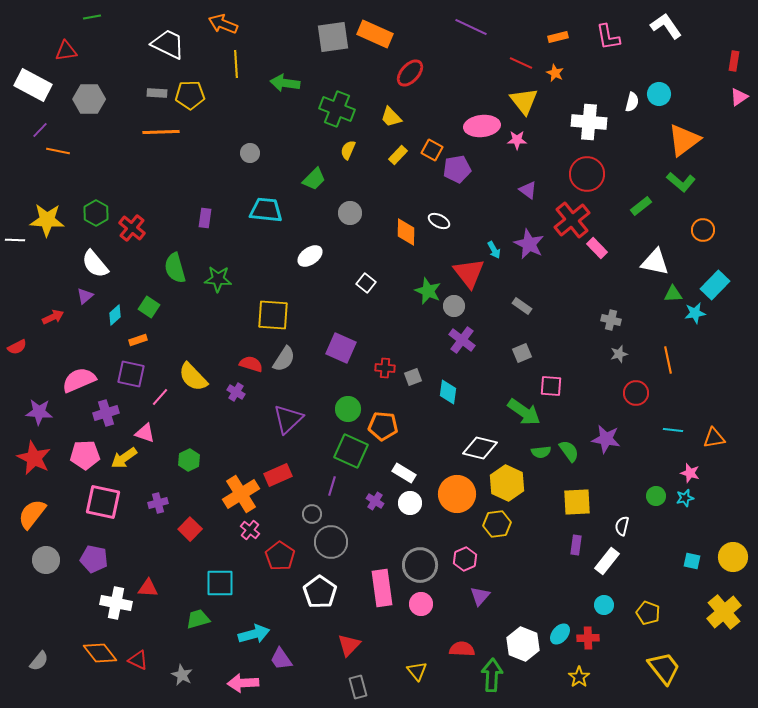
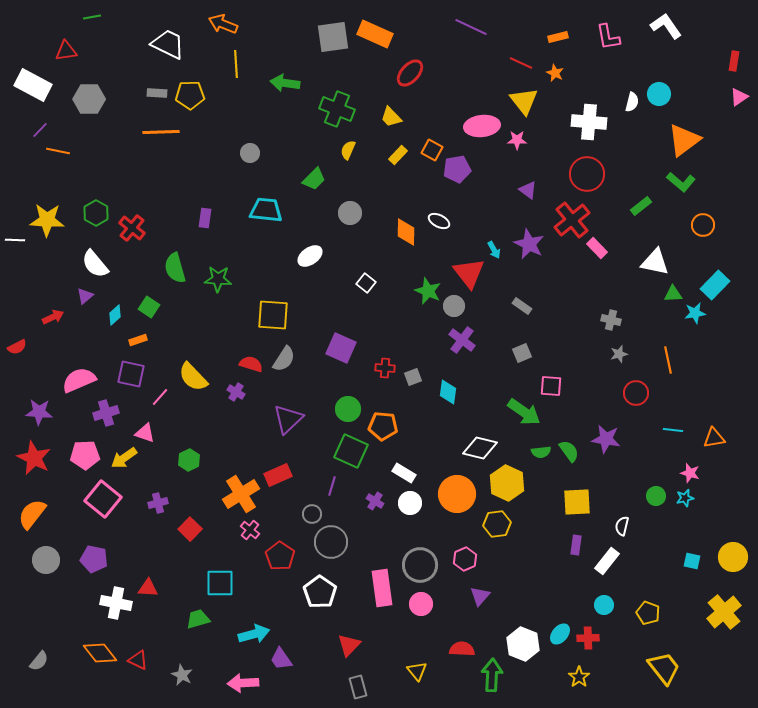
orange circle at (703, 230): moved 5 px up
pink square at (103, 502): moved 3 px up; rotated 27 degrees clockwise
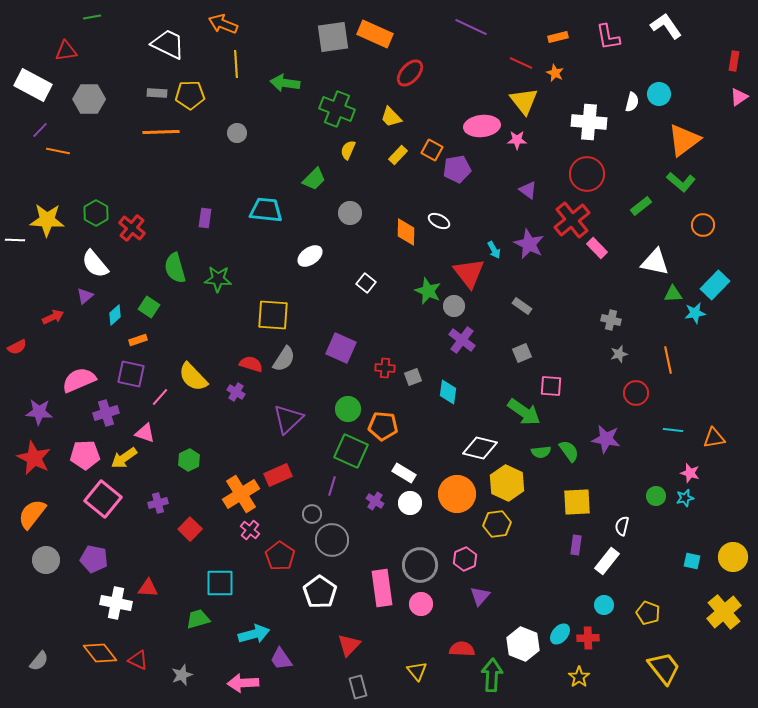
gray circle at (250, 153): moved 13 px left, 20 px up
gray circle at (331, 542): moved 1 px right, 2 px up
gray star at (182, 675): rotated 25 degrees clockwise
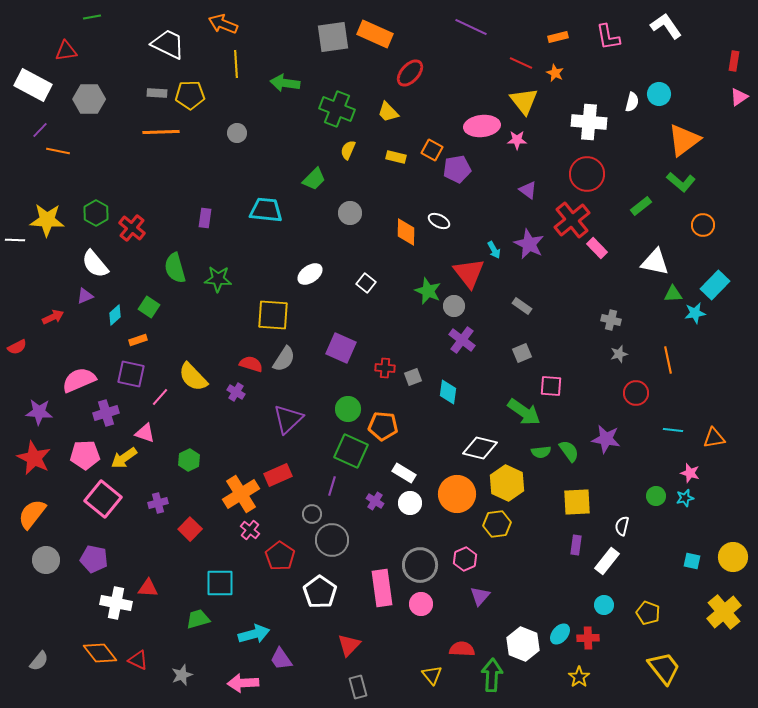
yellow trapezoid at (391, 117): moved 3 px left, 5 px up
yellow rectangle at (398, 155): moved 2 px left, 2 px down; rotated 60 degrees clockwise
white ellipse at (310, 256): moved 18 px down
purple triangle at (85, 296): rotated 18 degrees clockwise
yellow triangle at (417, 671): moved 15 px right, 4 px down
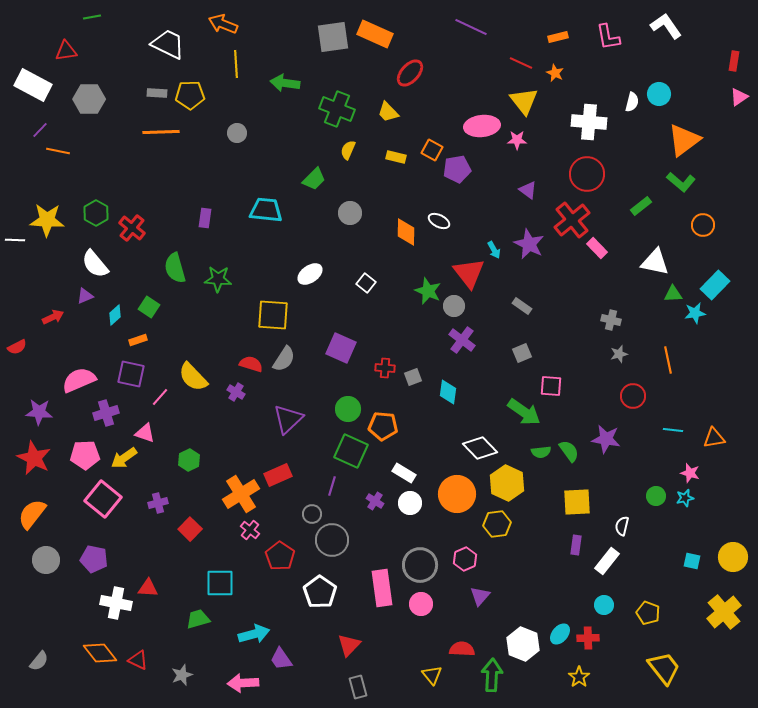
red circle at (636, 393): moved 3 px left, 3 px down
white diamond at (480, 448): rotated 32 degrees clockwise
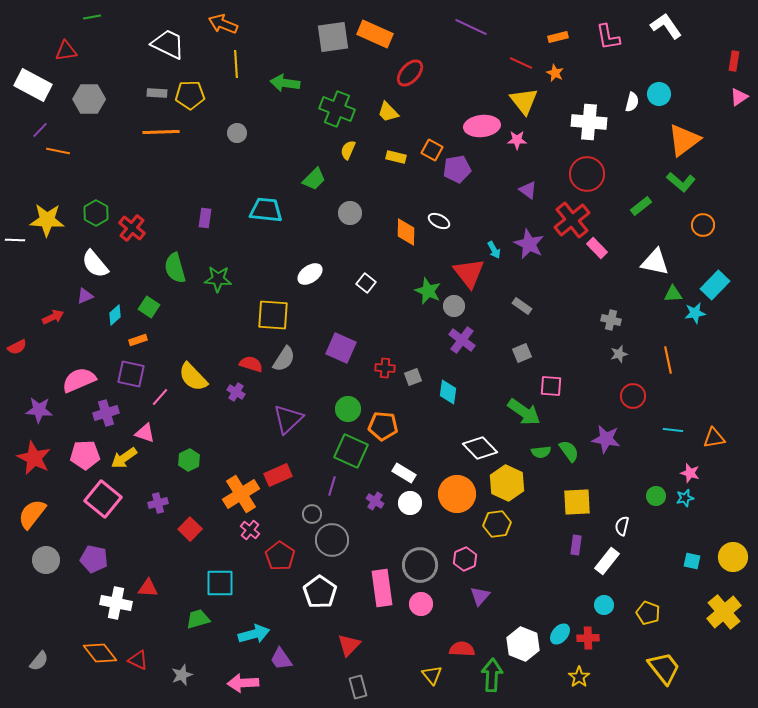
purple star at (39, 412): moved 2 px up
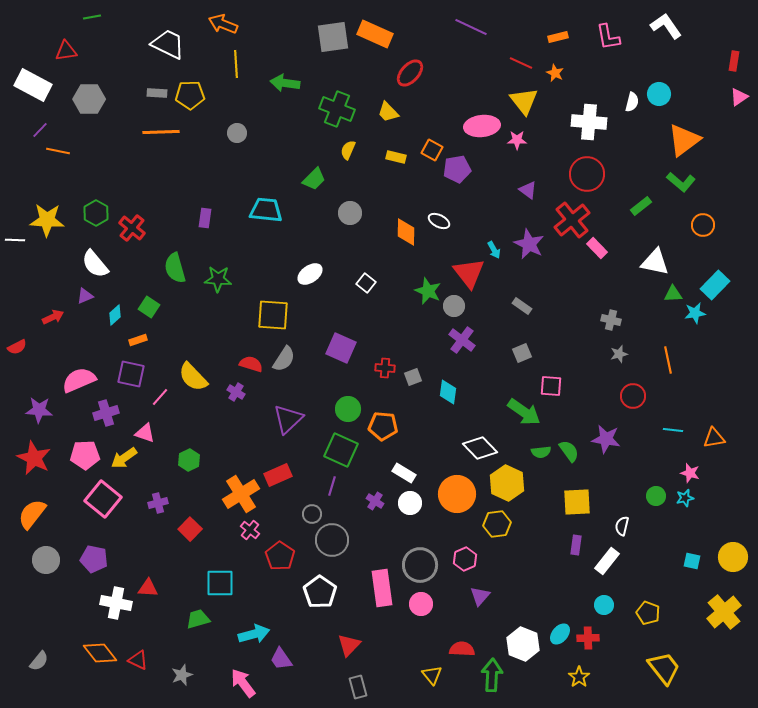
green square at (351, 451): moved 10 px left, 1 px up
pink arrow at (243, 683): rotated 56 degrees clockwise
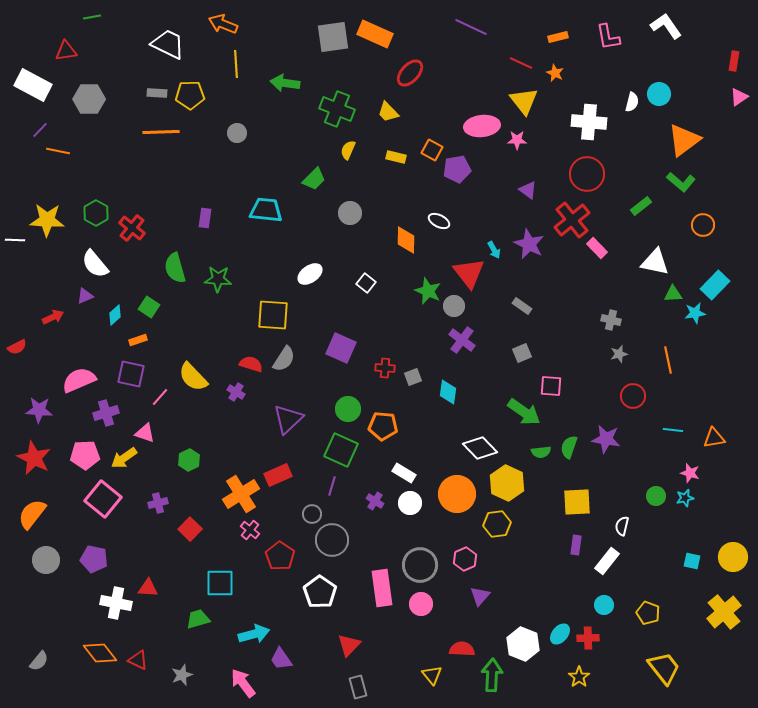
orange diamond at (406, 232): moved 8 px down
green semicircle at (569, 451): moved 4 px up; rotated 125 degrees counterclockwise
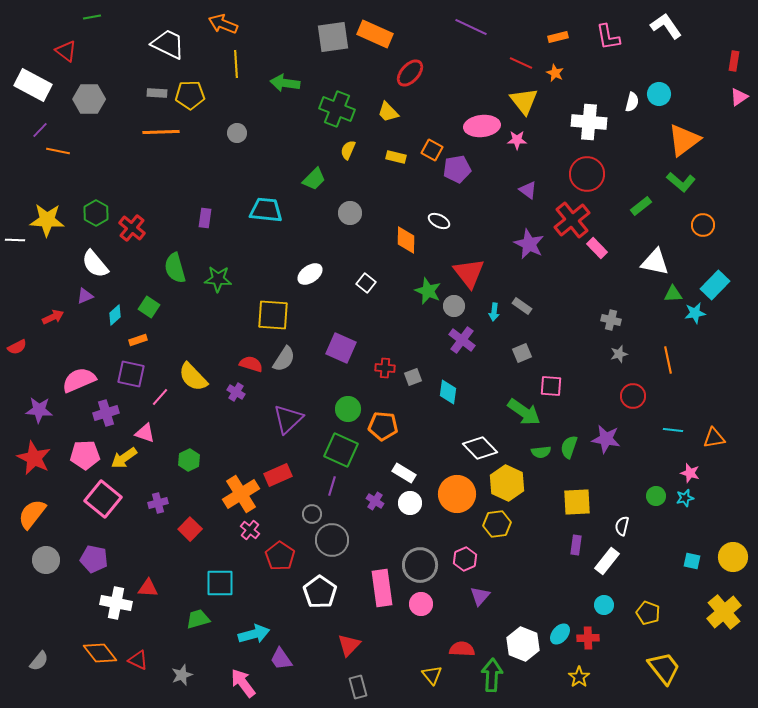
red triangle at (66, 51): rotated 45 degrees clockwise
cyan arrow at (494, 250): moved 62 px down; rotated 36 degrees clockwise
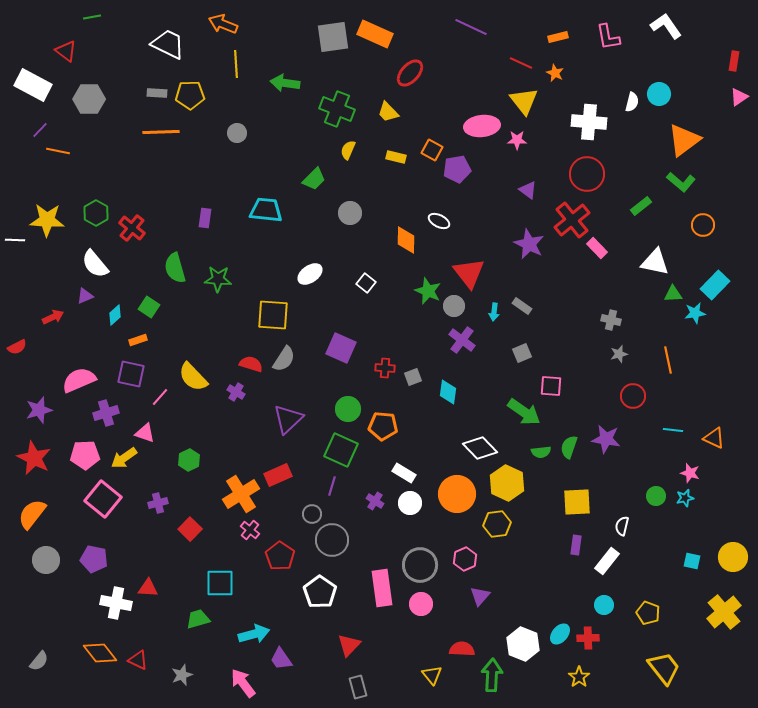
purple star at (39, 410): rotated 20 degrees counterclockwise
orange triangle at (714, 438): rotated 35 degrees clockwise
